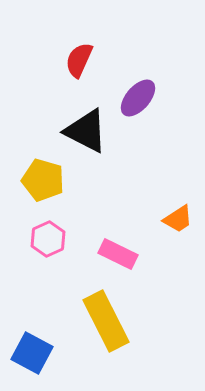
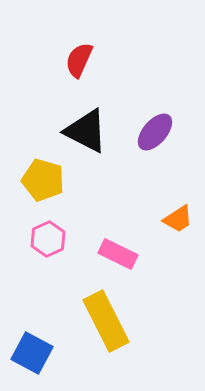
purple ellipse: moved 17 px right, 34 px down
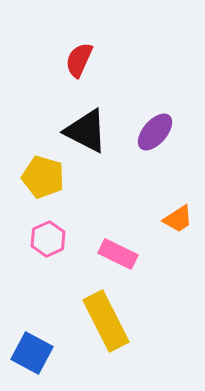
yellow pentagon: moved 3 px up
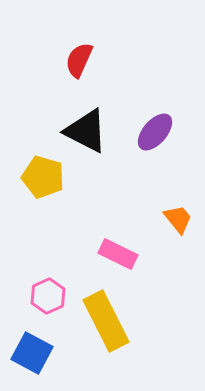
orange trapezoid: rotated 96 degrees counterclockwise
pink hexagon: moved 57 px down
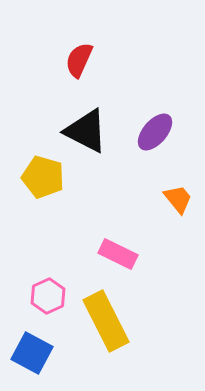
orange trapezoid: moved 20 px up
